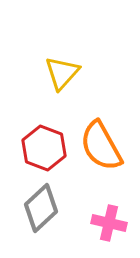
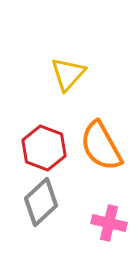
yellow triangle: moved 6 px right, 1 px down
gray diamond: moved 6 px up
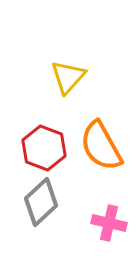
yellow triangle: moved 3 px down
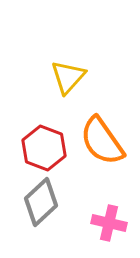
orange semicircle: moved 1 px right, 5 px up; rotated 6 degrees counterclockwise
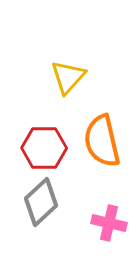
orange semicircle: rotated 22 degrees clockwise
red hexagon: rotated 21 degrees counterclockwise
